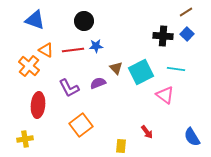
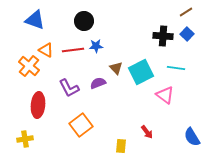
cyan line: moved 1 px up
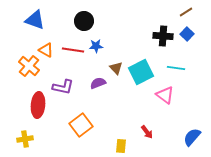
red line: rotated 15 degrees clockwise
purple L-shape: moved 6 px left, 1 px up; rotated 50 degrees counterclockwise
blue semicircle: rotated 72 degrees clockwise
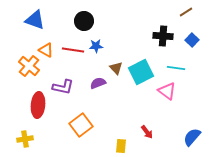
blue square: moved 5 px right, 6 px down
pink triangle: moved 2 px right, 4 px up
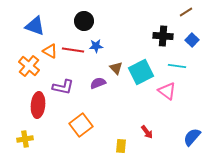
blue triangle: moved 6 px down
orange triangle: moved 4 px right, 1 px down
cyan line: moved 1 px right, 2 px up
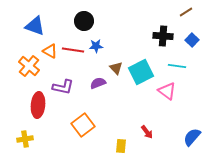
orange square: moved 2 px right
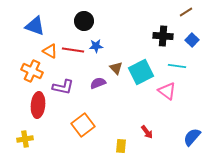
orange cross: moved 3 px right, 5 px down; rotated 15 degrees counterclockwise
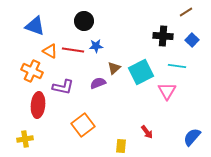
brown triangle: moved 2 px left; rotated 32 degrees clockwise
pink triangle: rotated 24 degrees clockwise
